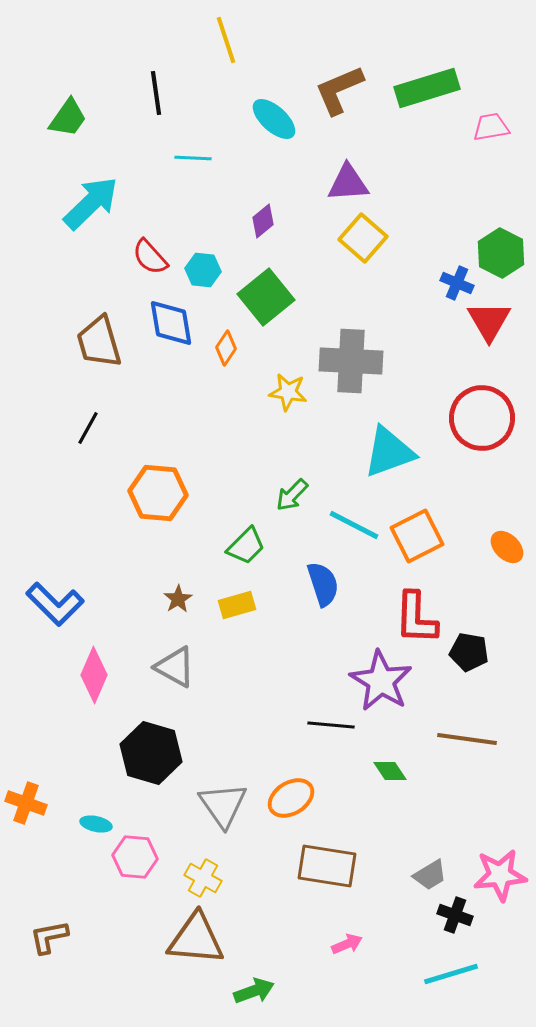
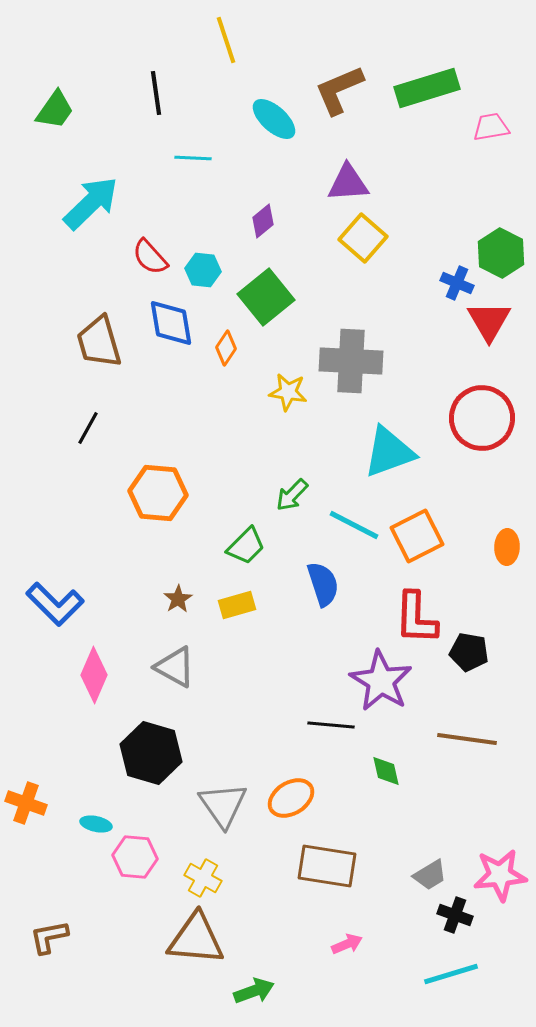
green trapezoid at (68, 118): moved 13 px left, 8 px up
orange ellipse at (507, 547): rotated 48 degrees clockwise
green diamond at (390, 771): moved 4 px left; rotated 20 degrees clockwise
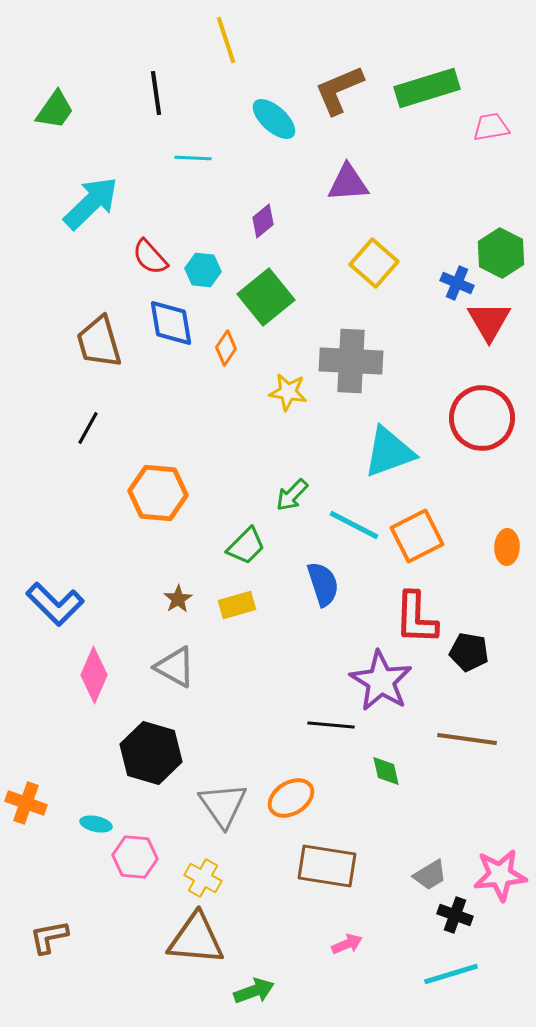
yellow square at (363, 238): moved 11 px right, 25 px down
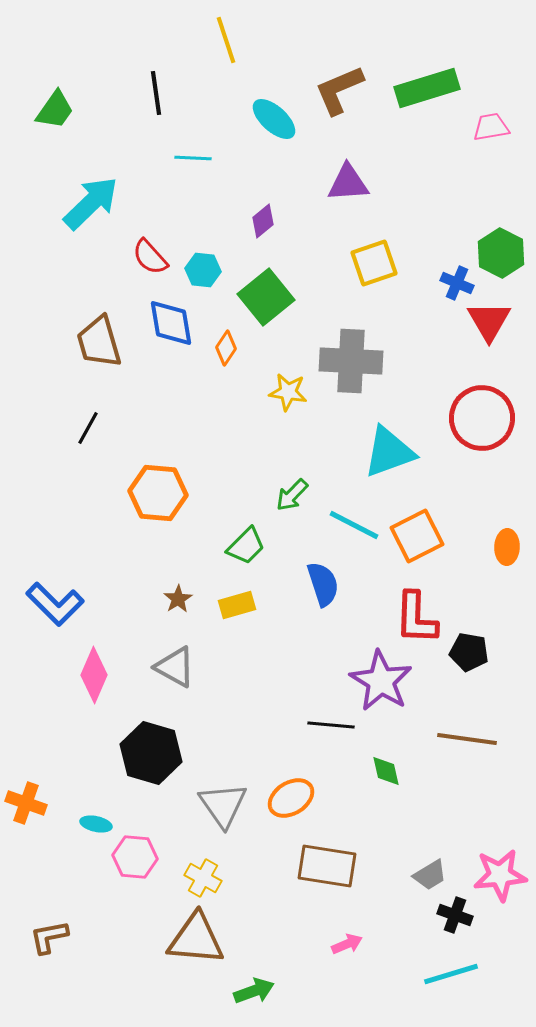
yellow square at (374, 263): rotated 30 degrees clockwise
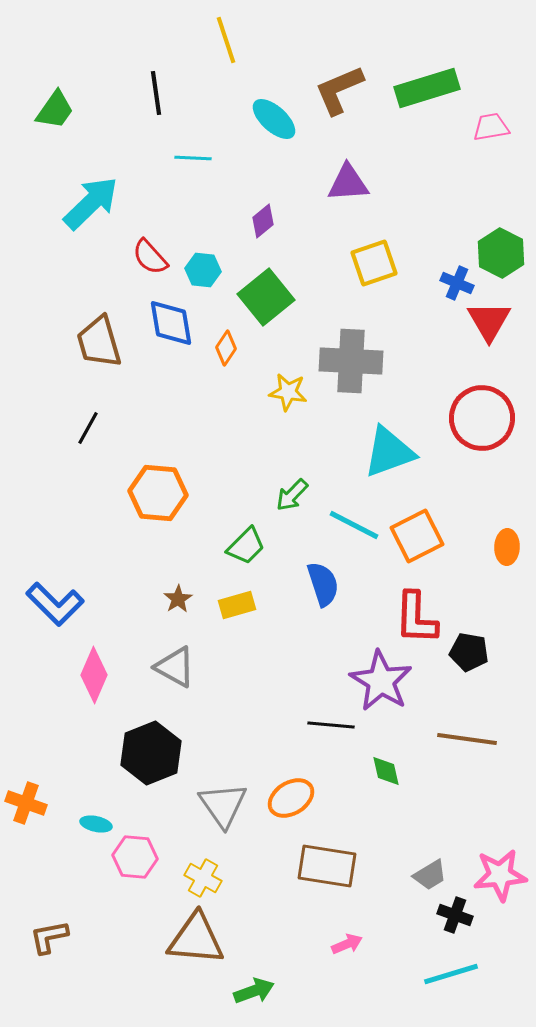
black hexagon at (151, 753): rotated 22 degrees clockwise
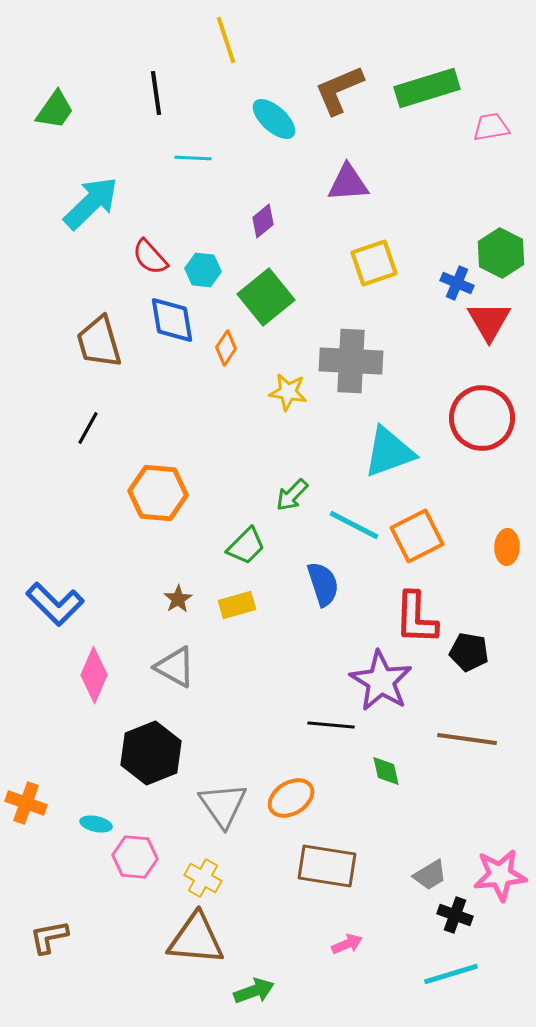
blue diamond at (171, 323): moved 1 px right, 3 px up
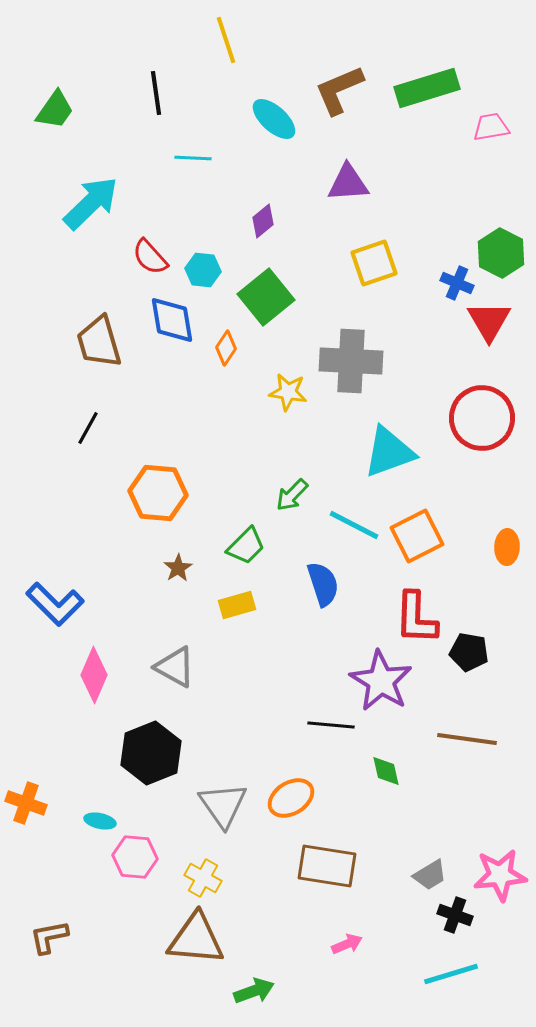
brown star at (178, 599): moved 31 px up
cyan ellipse at (96, 824): moved 4 px right, 3 px up
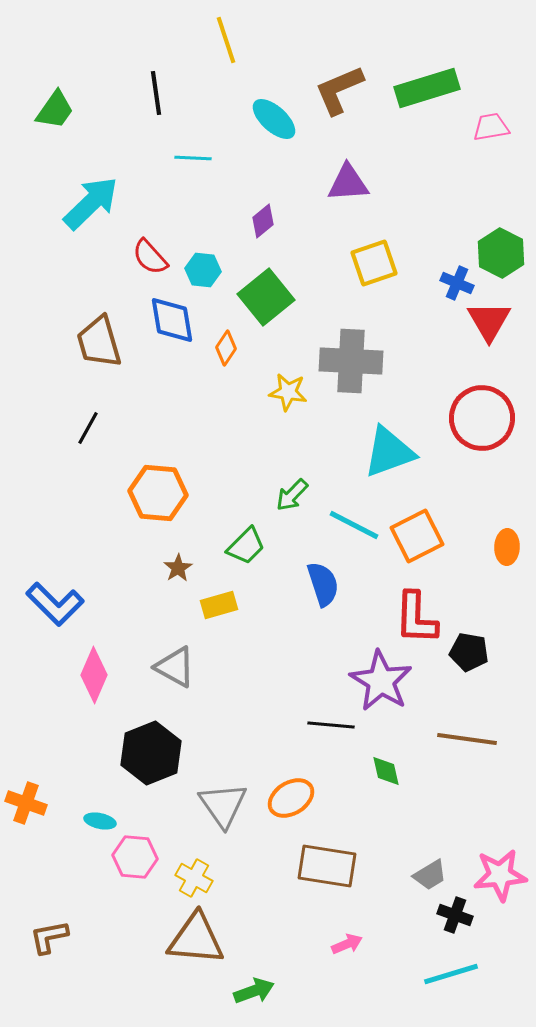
yellow rectangle at (237, 605): moved 18 px left
yellow cross at (203, 878): moved 9 px left
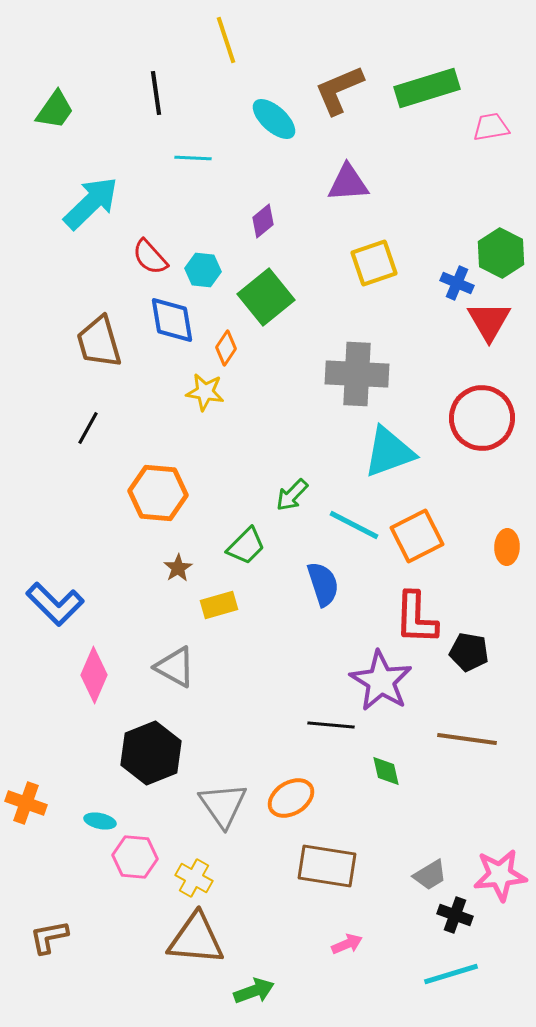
gray cross at (351, 361): moved 6 px right, 13 px down
yellow star at (288, 392): moved 83 px left
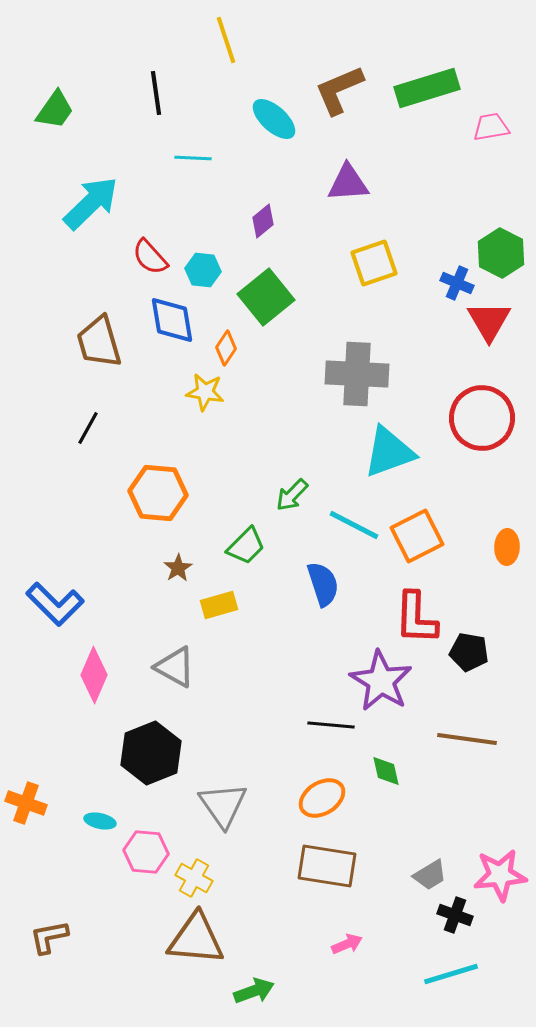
orange ellipse at (291, 798): moved 31 px right
pink hexagon at (135, 857): moved 11 px right, 5 px up
